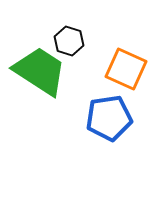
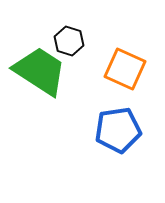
orange square: moved 1 px left
blue pentagon: moved 9 px right, 12 px down
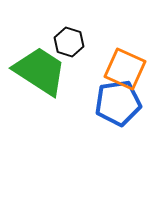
black hexagon: moved 1 px down
blue pentagon: moved 27 px up
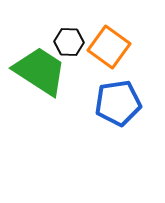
black hexagon: rotated 16 degrees counterclockwise
orange square: moved 16 px left, 22 px up; rotated 12 degrees clockwise
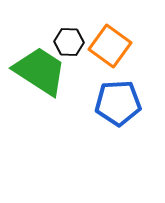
orange square: moved 1 px right, 1 px up
blue pentagon: rotated 6 degrees clockwise
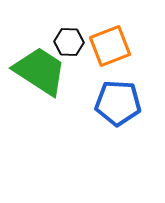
orange square: rotated 33 degrees clockwise
blue pentagon: rotated 6 degrees clockwise
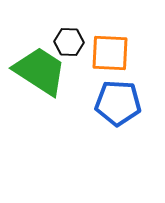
orange square: moved 7 px down; rotated 24 degrees clockwise
